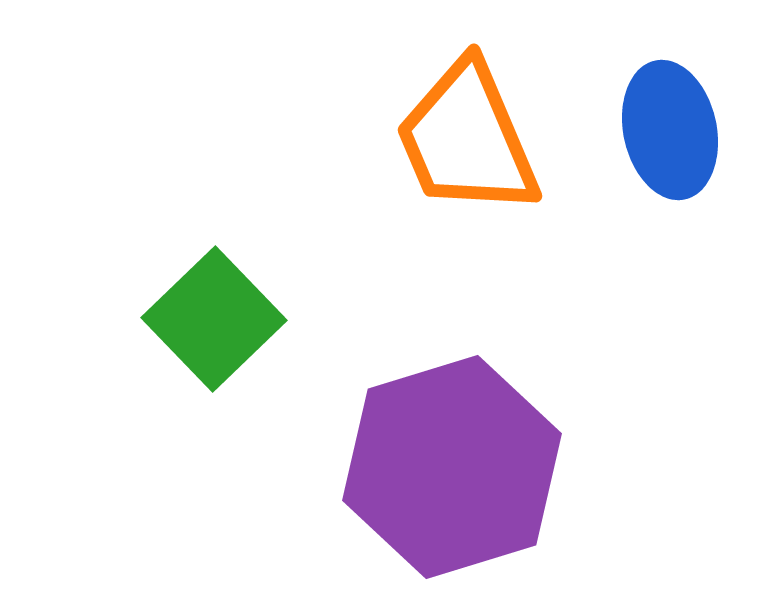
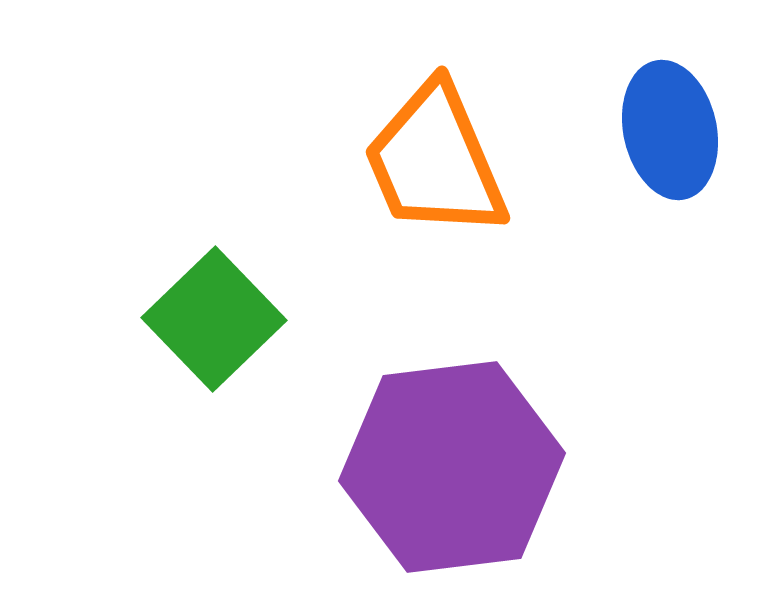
orange trapezoid: moved 32 px left, 22 px down
purple hexagon: rotated 10 degrees clockwise
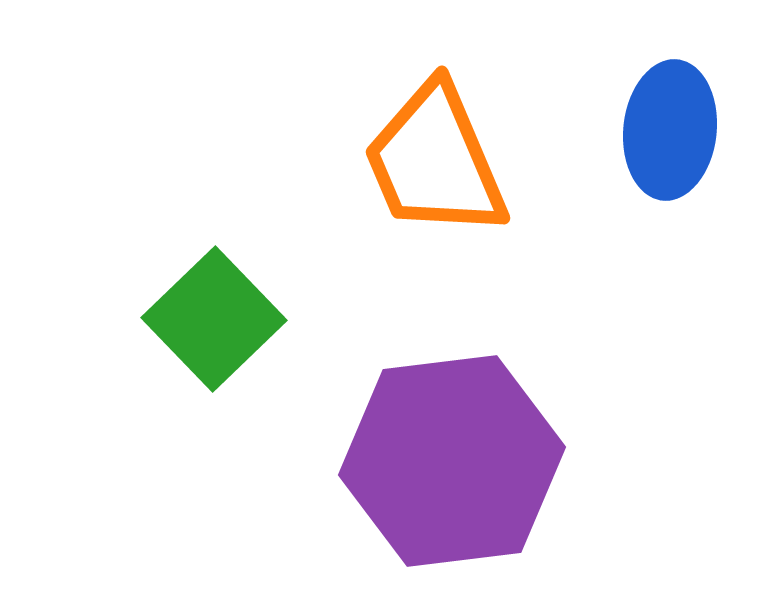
blue ellipse: rotated 18 degrees clockwise
purple hexagon: moved 6 px up
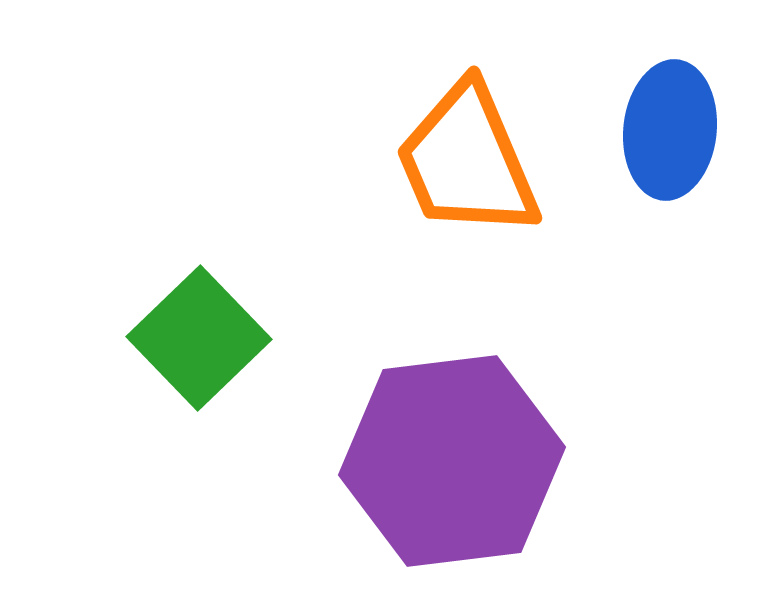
orange trapezoid: moved 32 px right
green square: moved 15 px left, 19 px down
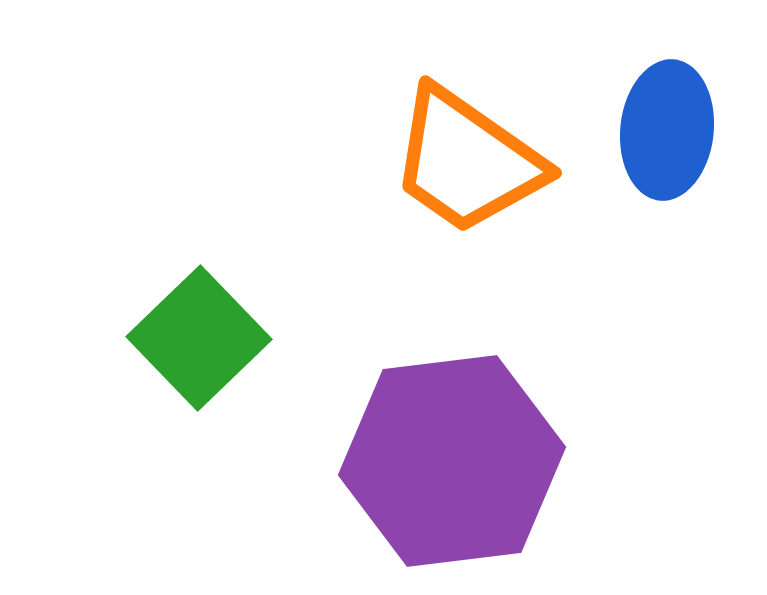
blue ellipse: moved 3 px left
orange trapezoid: rotated 32 degrees counterclockwise
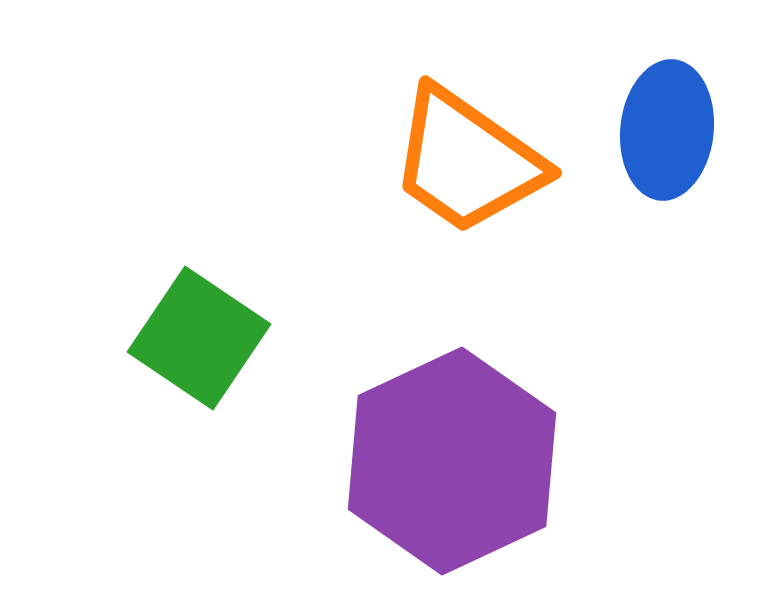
green square: rotated 12 degrees counterclockwise
purple hexagon: rotated 18 degrees counterclockwise
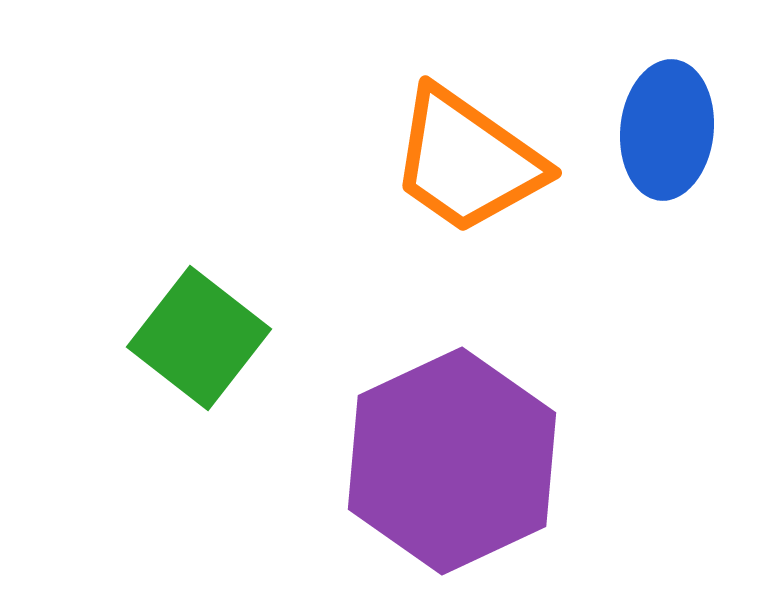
green square: rotated 4 degrees clockwise
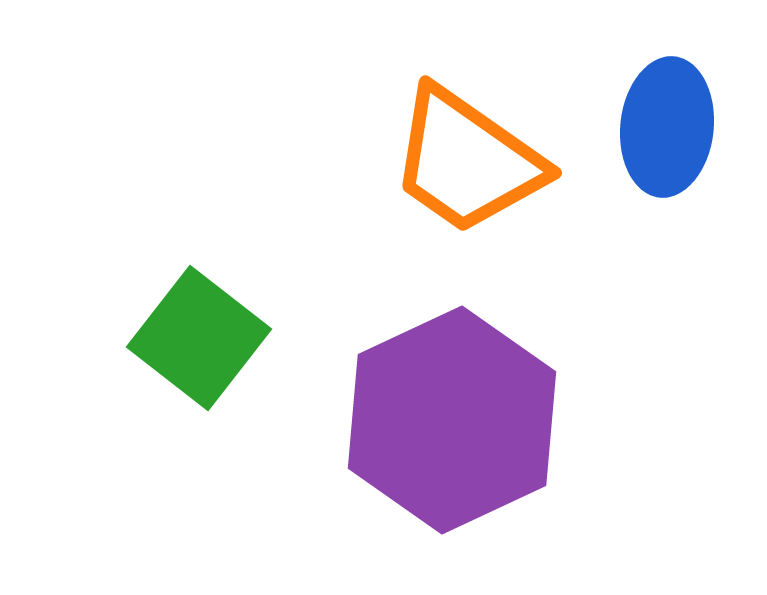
blue ellipse: moved 3 px up
purple hexagon: moved 41 px up
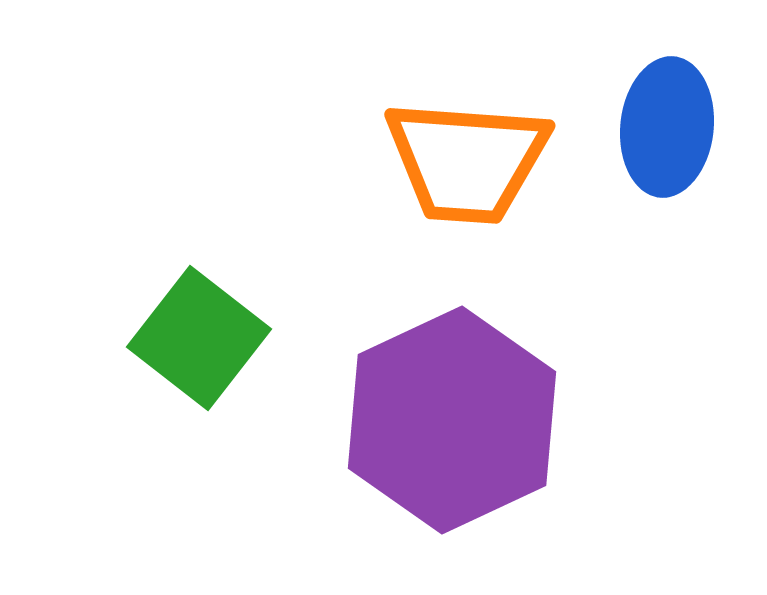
orange trapezoid: rotated 31 degrees counterclockwise
